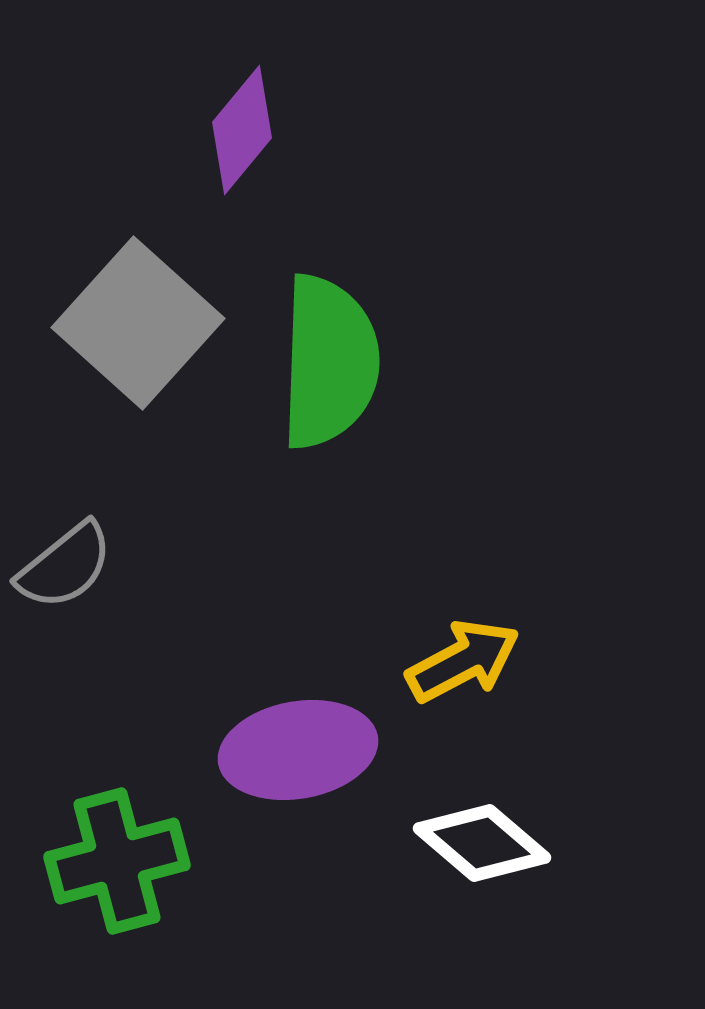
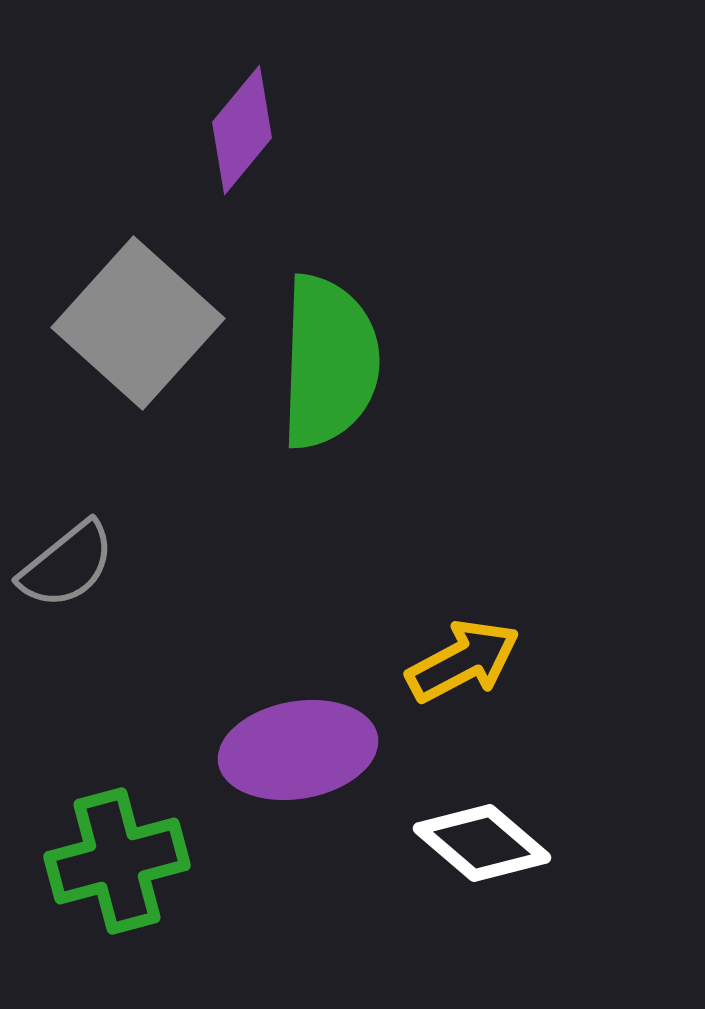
gray semicircle: moved 2 px right, 1 px up
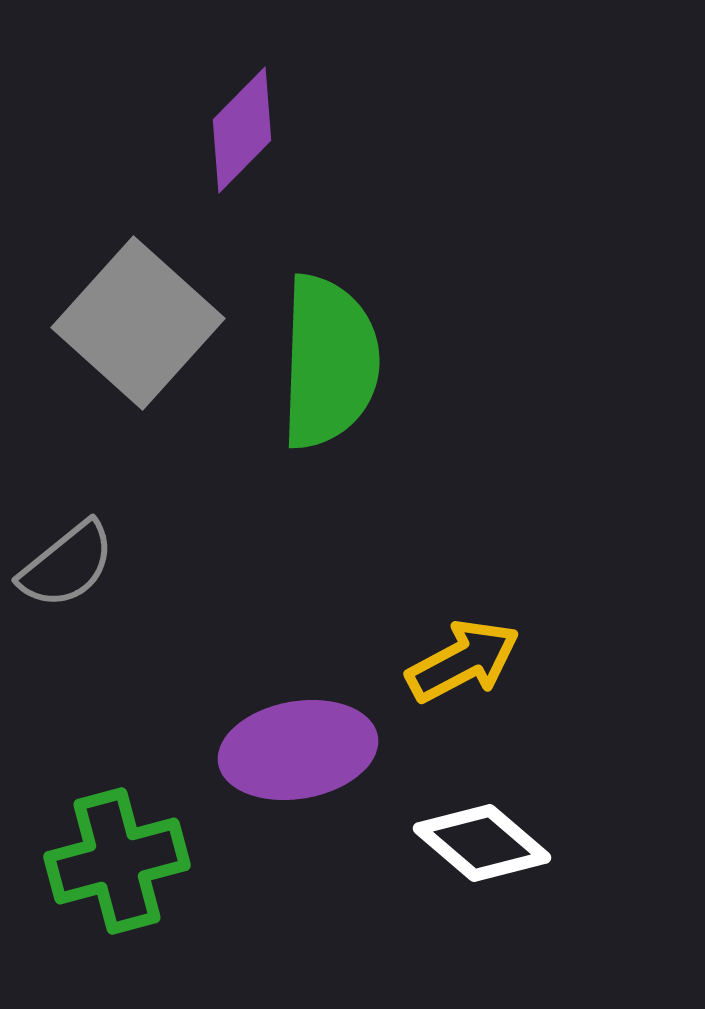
purple diamond: rotated 5 degrees clockwise
